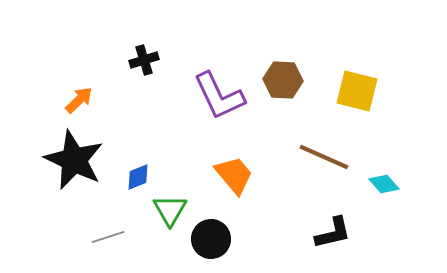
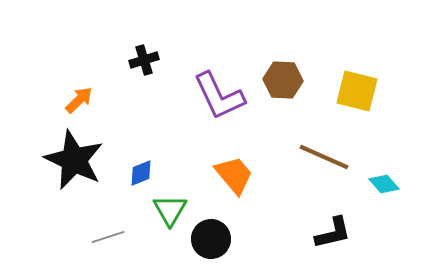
blue diamond: moved 3 px right, 4 px up
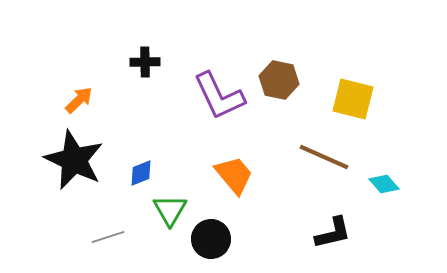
black cross: moved 1 px right, 2 px down; rotated 16 degrees clockwise
brown hexagon: moved 4 px left; rotated 9 degrees clockwise
yellow square: moved 4 px left, 8 px down
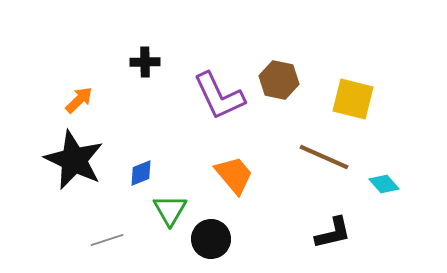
gray line: moved 1 px left, 3 px down
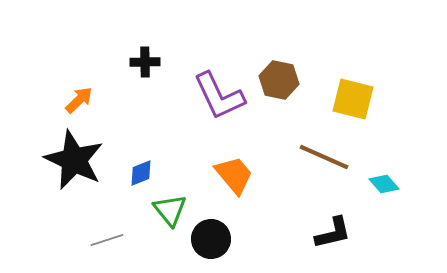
green triangle: rotated 9 degrees counterclockwise
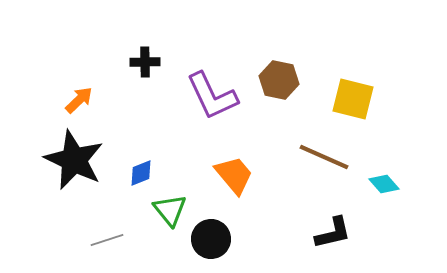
purple L-shape: moved 7 px left
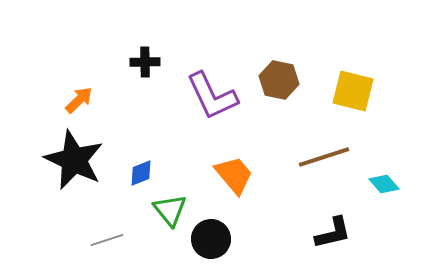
yellow square: moved 8 px up
brown line: rotated 42 degrees counterclockwise
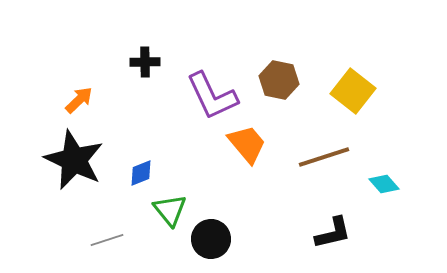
yellow square: rotated 24 degrees clockwise
orange trapezoid: moved 13 px right, 31 px up
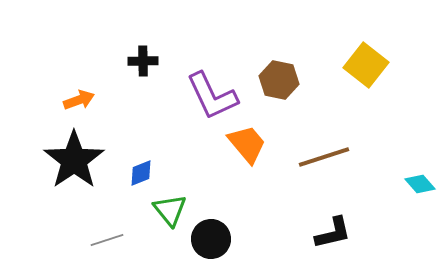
black cross: moved 2 px left, 1 px up
yellow square: moved 13 px right, 26 px up
orange arrow: rotated 24 degrees clockwise
black star: rotated 12 degrees clockwise
cyan diamond: moved 36 px right
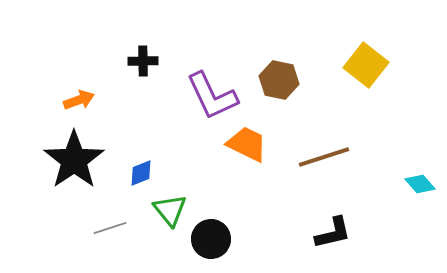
orange trapezoid: rotated 24 degrees counterclockwise
gray line: moved 3 px right, 12 px up
